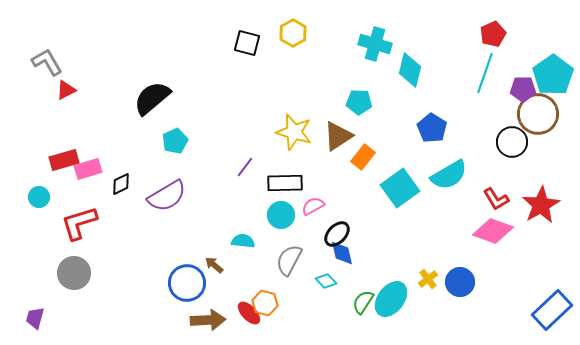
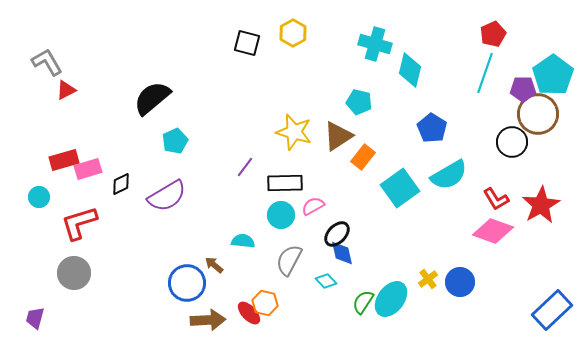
cyan pentagon at (359, 102): rotated 10 degrees clockwise
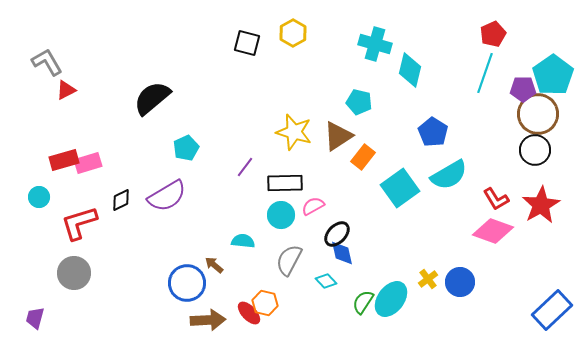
blue pentagon at (432, 128): moved 1 px right, 4 px down
cyan pentagon at (175, 141): moved 11 px right, 7 px down
black circle at (512, 142): moved 23 px right, 8 px down
pink rectangle at (88, 169): moved 6 px up
black diamond at (121, 184): moved 16 px down
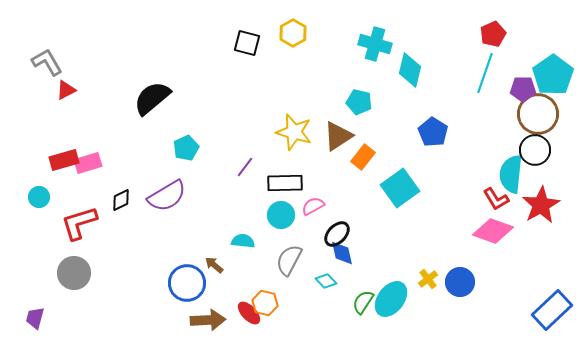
cyan semicircle at (449, 175): moved 62 px right, 1 px up; rotated 126 degrees clockwise
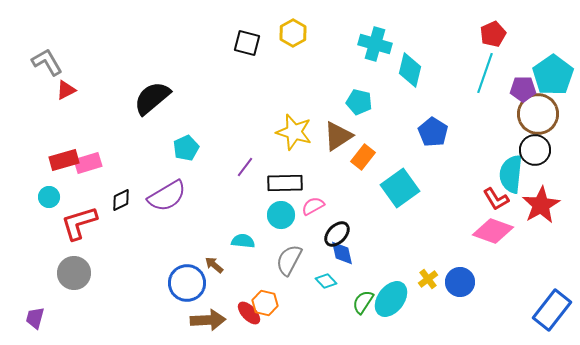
cyan circle at (39, 197): moved 10 px right
blue rectangle at (552, 310): rotated 9 degrees counterclockwise
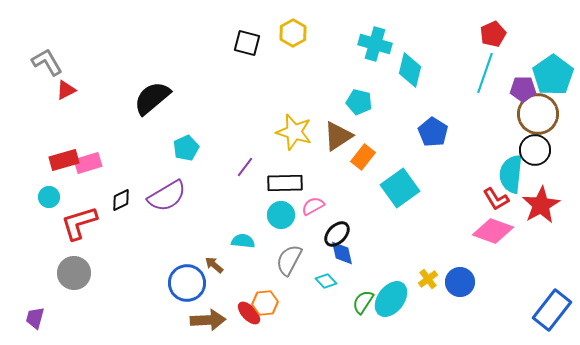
orange hexagon at (265, 303): rotated 20 degrees counterclockwise
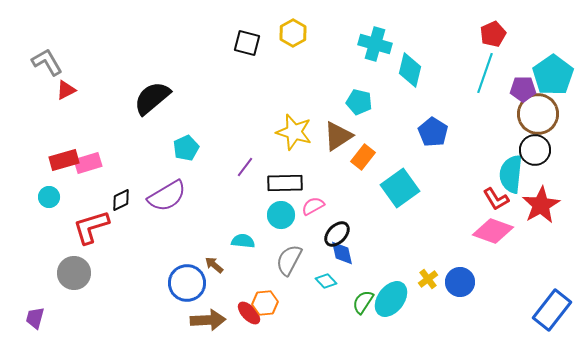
red L-shape at (79, 223): moved 12 px right, 4 px down
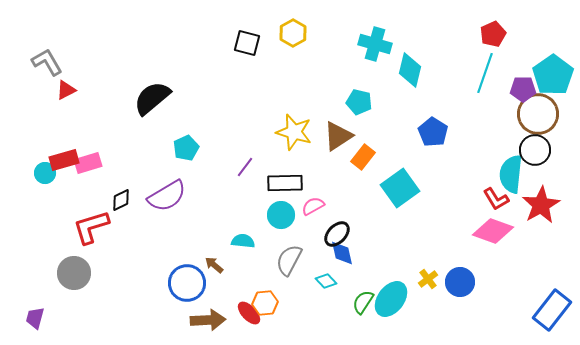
cyan circle at (49, 197): moved 4 px left, 24 px up
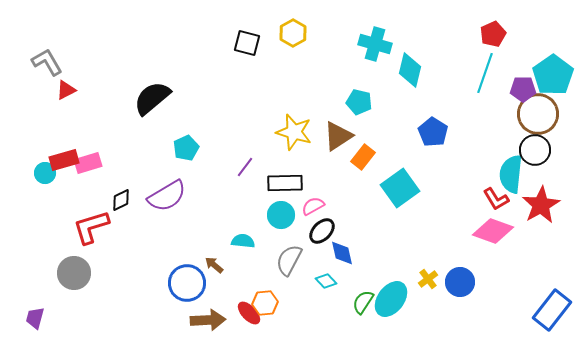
black ellipse at (337, 234): moved 15 px left, 3 px up
